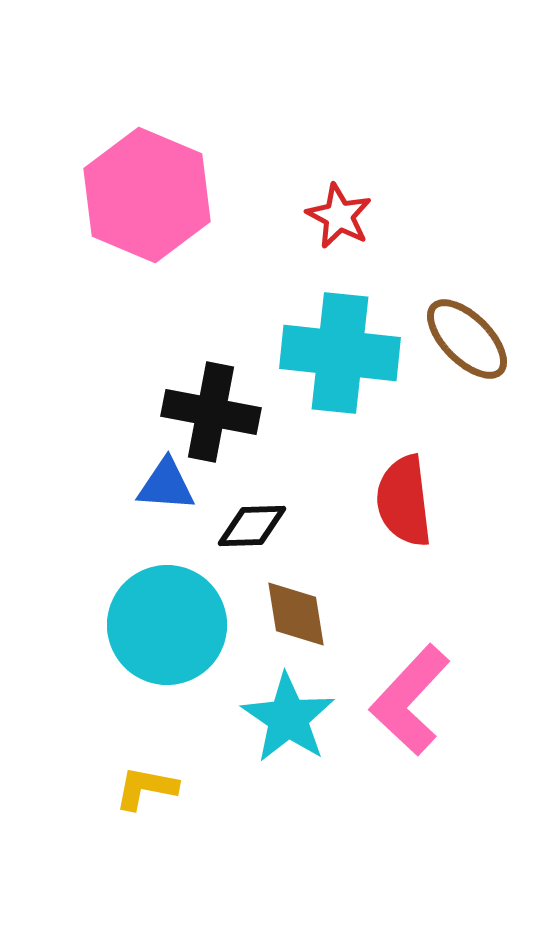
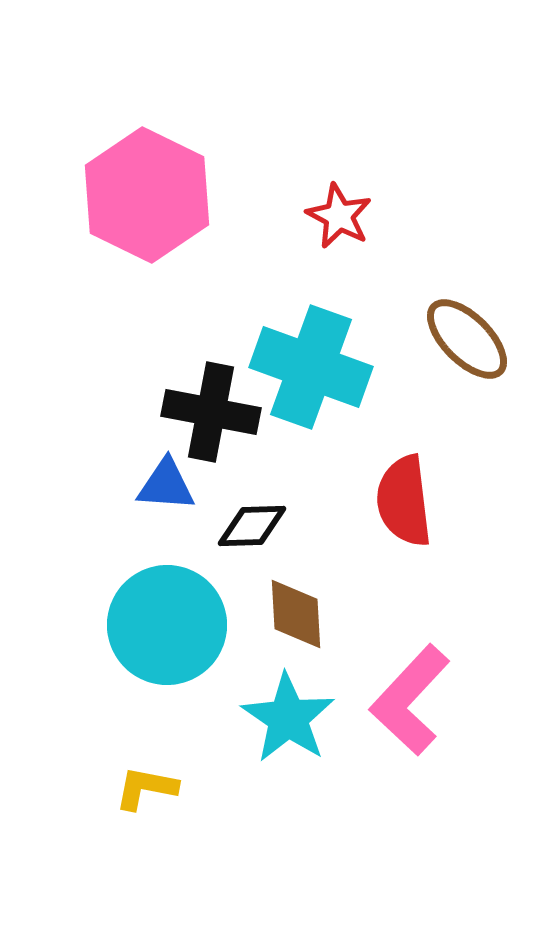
pink hexagon: rotated 3 degrees clockwise
cyan cross: moved 29 px left, 14 px down; rotated 14 degrees clockwise
brown diamond: rotated 6 degrees clockwise
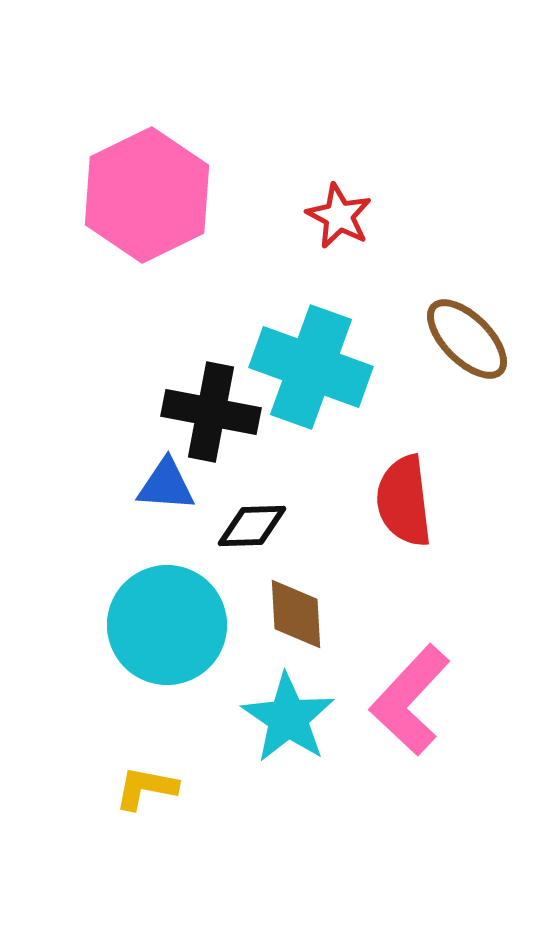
pink hexagon: rotated 8 degrees clockwise
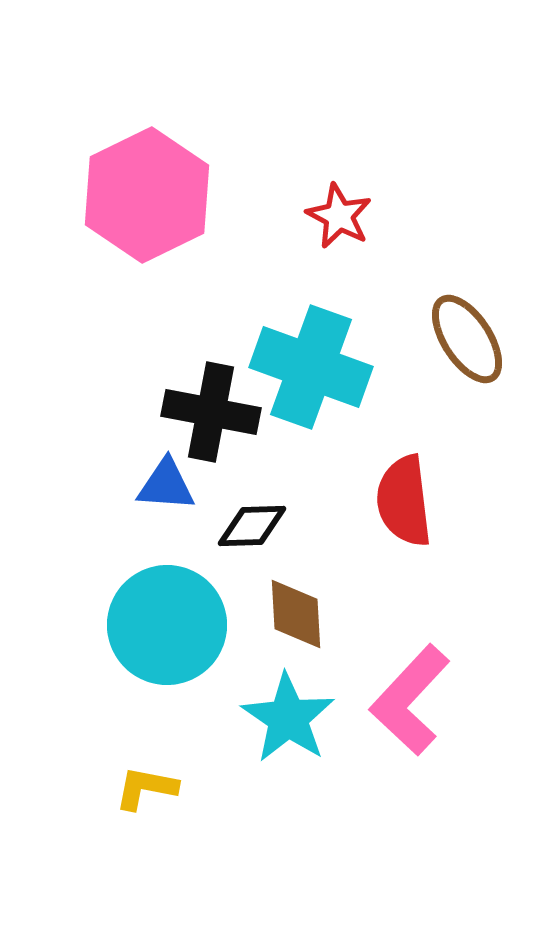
brown ellipse: rotated 12 degrees clockwise
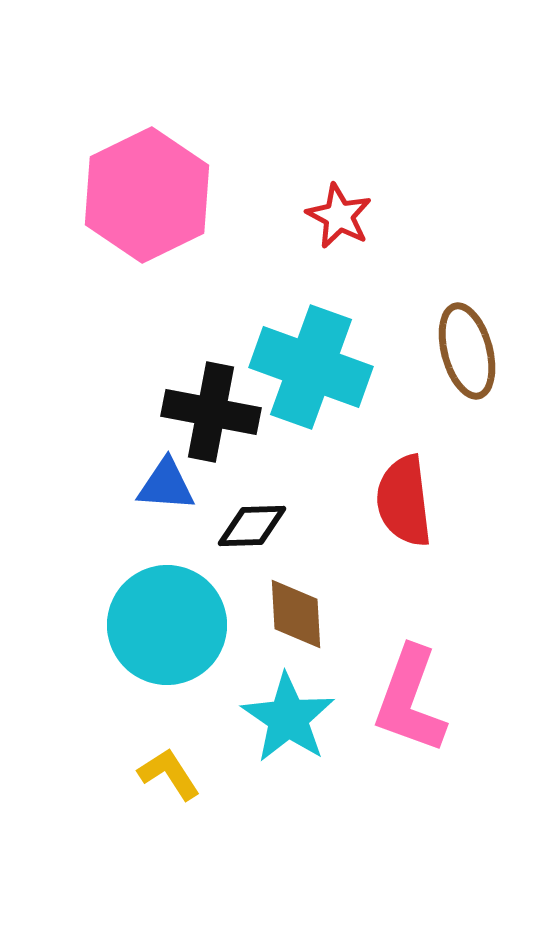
brown ellipse: moved 12 px down; rotated 18 degrees clockwise
pink L-shape: rotated 23 degrees counterclockwise
yellow L-shape: moved 23 px right, 14 px up; rotated 46 degrees clockwise
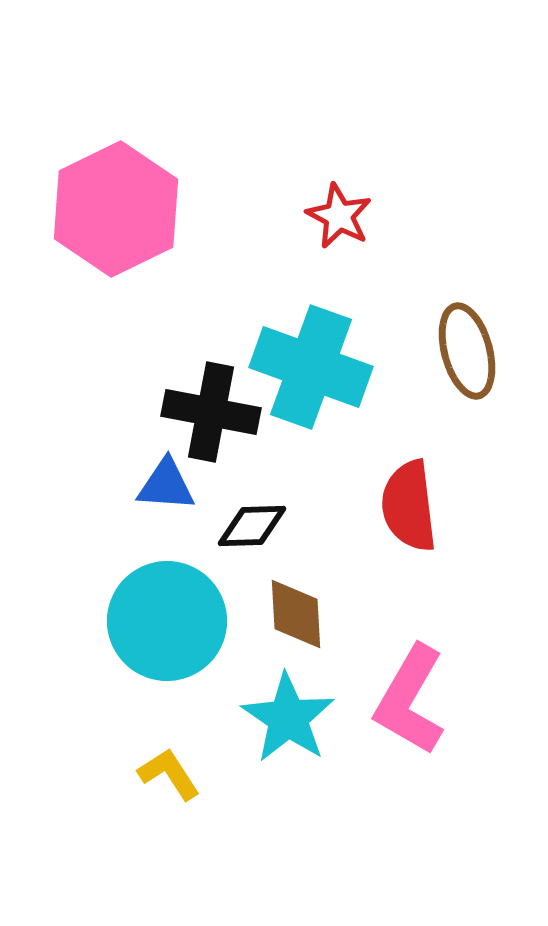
pink hexagon: moved 31 px left, 14 px down
red semicircle: moved 5 px right, 5 px down
cyan circle: moved 4 px up
pink L-shape: rotated 10 degrees clockwise
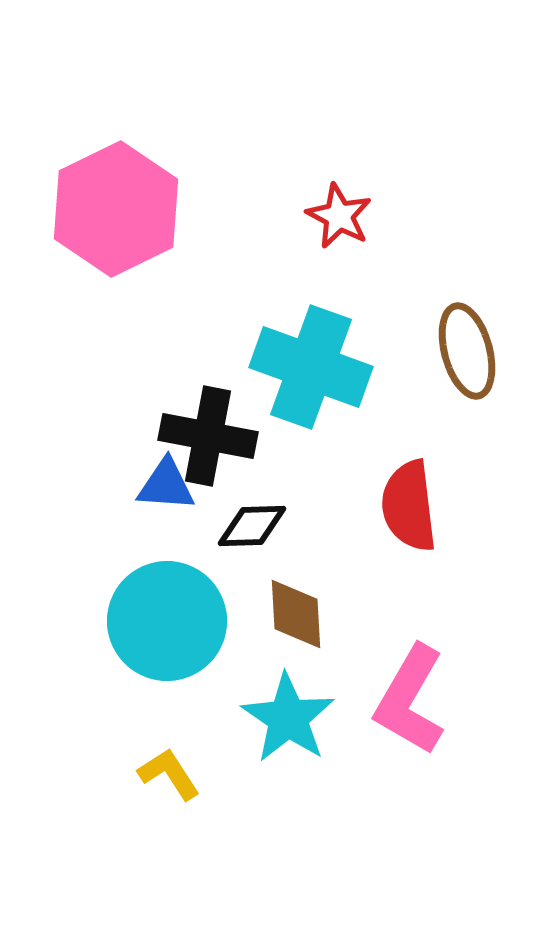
black cross: moved 3 px left, 24 px down
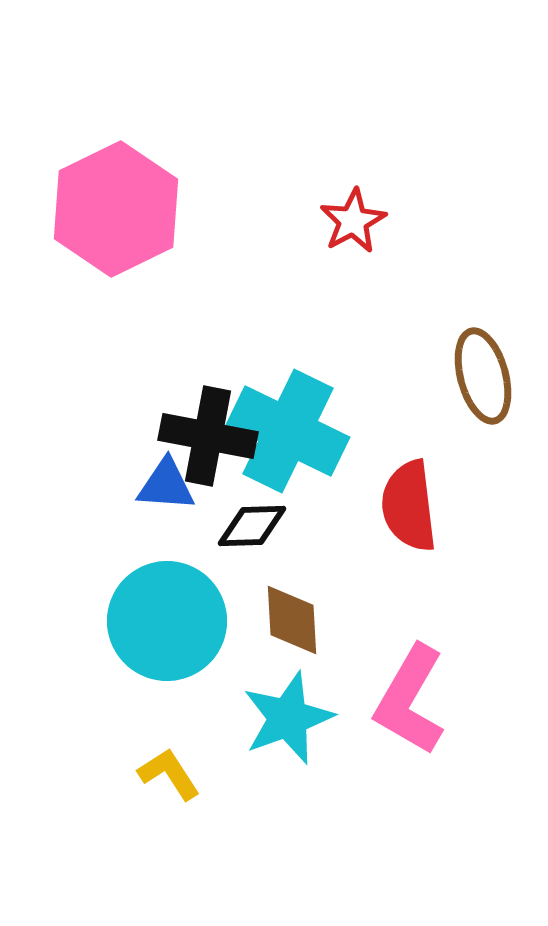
red star: moved 14 px right, 5 px down; rotated 16 degrees clockwise
brown ellipse: moved 16 px right, 25 px down
cyan cross: moved 23 px left, 64 px down; rotated 6 degrees clockwise
brown diamond: moved 4 px left, 6 px down
cyan star: rotated 18 degrees clockwise
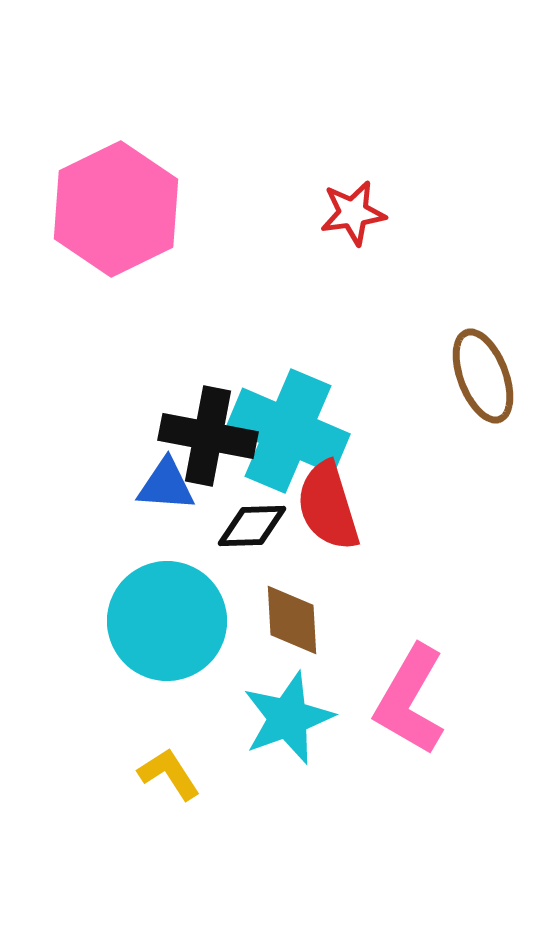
red star: moved 8 px up; rotated 20 degrees clockwise
brown ellipse: rotated 6 degrees counterclockwise
cyan cross: rotated 3 degrees counterclockwise
red semicircle: moved 81 px left; rotated 10 degrees counterclockwise
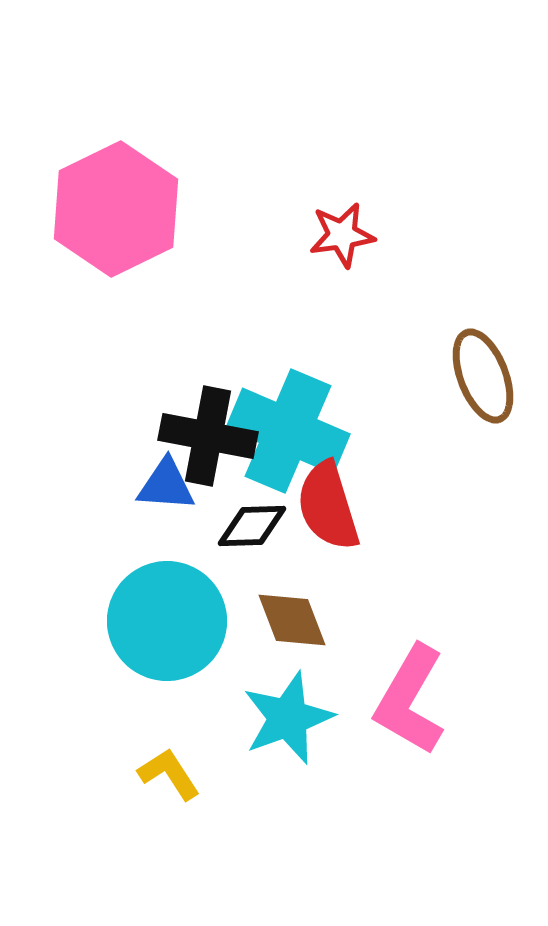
red star: moved 11 px left, 22 px down
brown diamond: rotated 18 degrees counterclockwise
